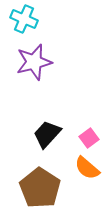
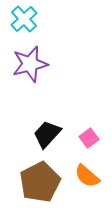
cyan cross: rotated 24 degrees clockwise
purple star: moved 4 px left, 2 px down
orange semicircle: moved 8 px down
brown pentagon: moved 6 px up; rotated 12 degrees clockwise
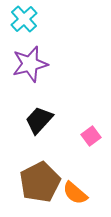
black trapezoid: moved 8 px left, 14 px up
pink square: moved 2 px right, 2 px up
orange semicircle: moved 12 px left, 17 px down
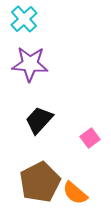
purple star: rotated 18 degrees clockwise
pink square: moved 1 px left, 2 px down
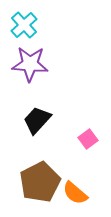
cyan cross: moved 6 px down
black trapezoid: moved 2 px left
pink square: moved 2 px left, 1 px down
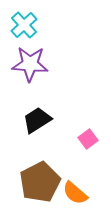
black trapezoid: rotated 16 degrees clockwise
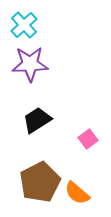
purple star: rotated 6 degrees counterclockwise
orange semicircle: moved 2 px right
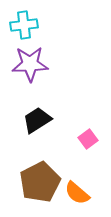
cyan cross: rotated 36 degrees clockwise
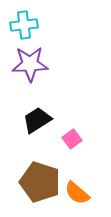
pink square: moved 16 px left
brown pentagon: rotated 27 degrees counterclockwise
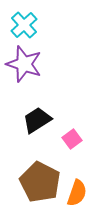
cyan cross: rotated 36 degrees counterclockwise
purple star: moved 6 px left; rotated 21 degrees clockwise
brown pentagon: rotated 9 degrees clockwise
orange semicircle: rotated 112 degrees counterclockwise
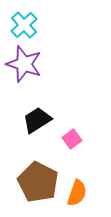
brown pentagon: moved 2 px left
